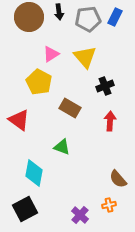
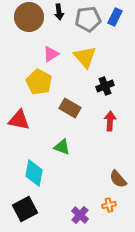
red triangle: rotated 25 degrees counterclockwise
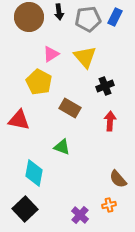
black square: rotated 15 degrees counterclockwise
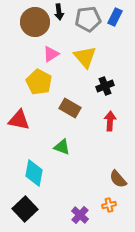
brown circle: moved 6 px right, 5 px down
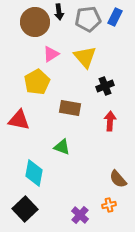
yellow pentagon: moved 2 px left; rotated 15 degrees clockwise
brown rectangle: rotated 20 degrees counterclockwise
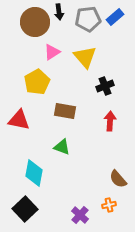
blue rectangle: rotated 24 degrees clockwise
pink triangle: moved 1 px right, 2 px up
brown rectangle: moved 5 px left, 3 px down
